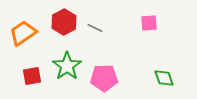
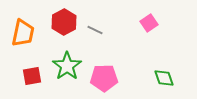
pink square: rotated 30 degrees counterclockwise
gray line: moved 2 px down
orange trapezoid: rotated 136 degrees clockwise
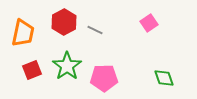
red square: moved 6 px up; rotated 12 degrees counterclockwise
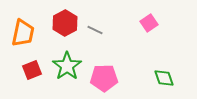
red hexagon: moved 1 px right, 1 px down
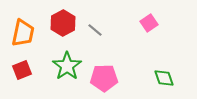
red hexagon: moved 2 px left
gray line: rotated 14 degrees clockwise
red square: moved 10 px left
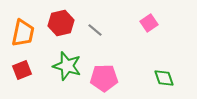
red hexagon: moved 2 px left; rotated 15 degrees clockwise
green star: rotated 20 degrees counterclockwise
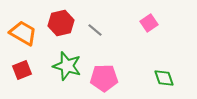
orange trapezoid: rotated 72 degrees counterclockwise
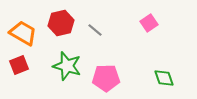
red square: moved 3 px left, 5 px up
pink pentagon: moved 2 px right
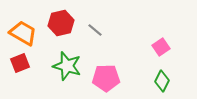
pink square: moved 12 px right, 24 px down
red square: moved 1 px right, 2 px up
green diamond: moved 2 px left, 3 px down; rotated 45 degrees clockwise
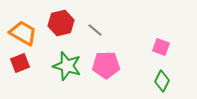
pink square: rotated 36 degrees counterclockwise
pink pentagon: moved 13 px up
